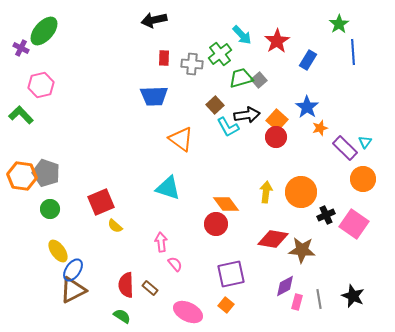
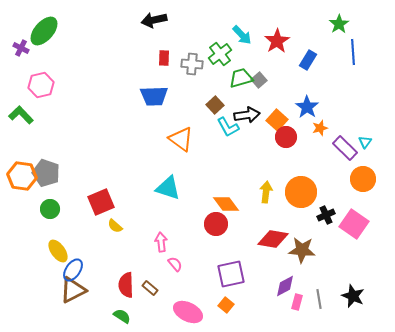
red circle at (276, 137): moved 10 px right
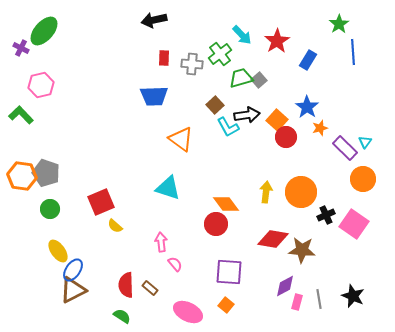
purple square at (231, 274): moved 2 px left, 2 px up; rotated 16 degrees clockwise
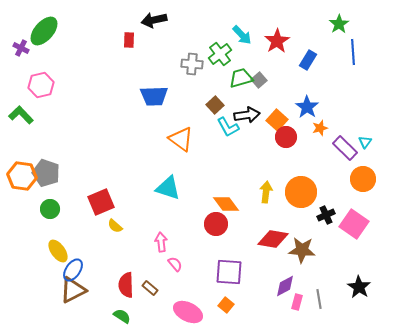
red rectangle at (164, 58): moved 35 px left, 18 px up
black star at (353, 296): moved 6 px right, 9 px up; rotated 10 degrees clockwise
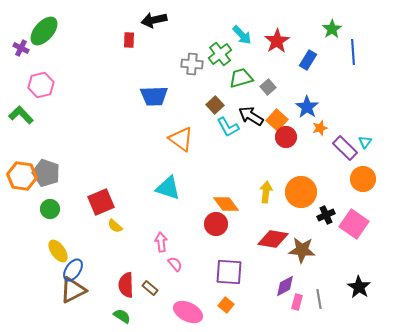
green star at (339, 24): moved 7 px left, 5 px down
gray square at (259, 80): moved 9 px right, 7 px down
black arrow at (247, 115): moved 4 px right, 1 px down; rotated 140 degrees counterclockwise
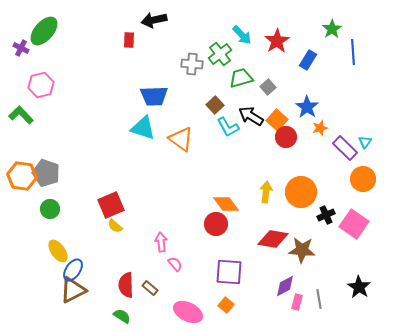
cyan triangle at (168, 188): moved 25 px left, 60 px up
red square at (101, 202): moved 10 px right, 3 px down
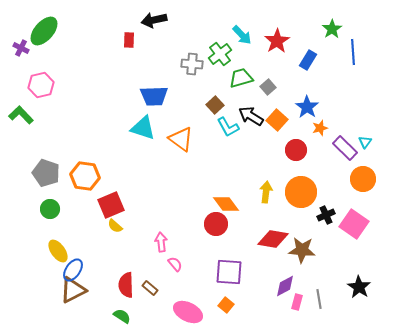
red circle at (286, 137): moved 10 px right, 13 px down
orange hexagon at (22, 176): moved 63 px right
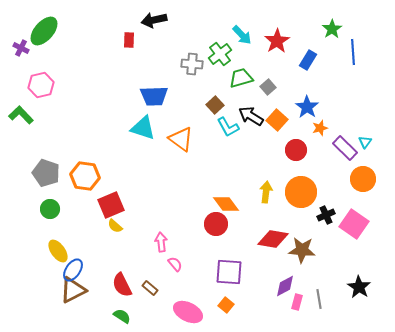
red semicircle at (126, 285): moved 4 px left; rotated 25 degrees counterclockwise
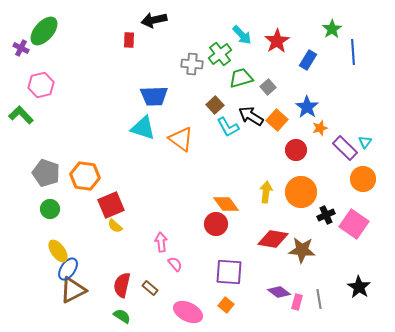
blue ellipse at (73, 270): moved 5 px left, 1 px up
red semicircle at (122, 285): rotated 40 degrees clockwise
purple diamond at (285, 286): moved 6 px left, 6 px down; rotated 65 degrees clockwise
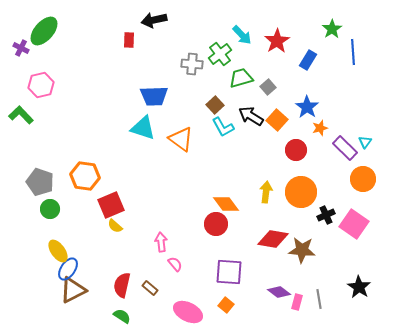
cyan L-shape at (228, 127): moved 5 px left
gray pentagon at (46, 173): moved 6 px left, 9 px down
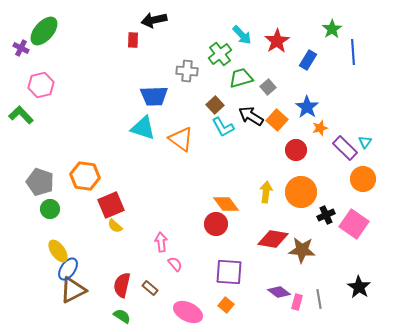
red rectangle at (129, 40): moved 4 px right
gray cross at (192, 64): moved 5 px left, 7 px down
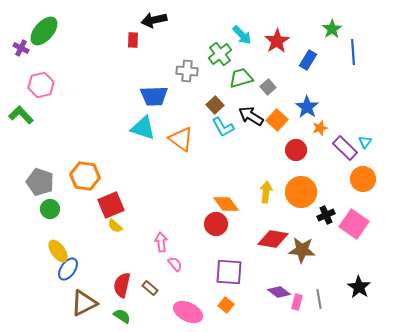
brown triangle at (73, 290): moved 11 px right, 13 px down
